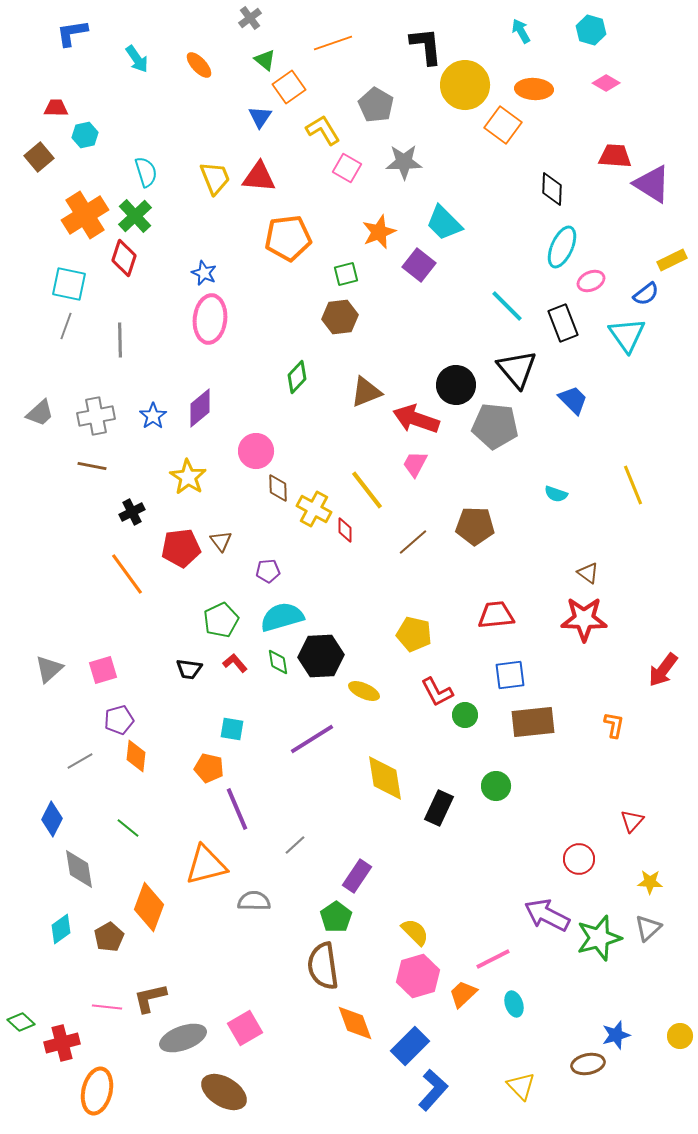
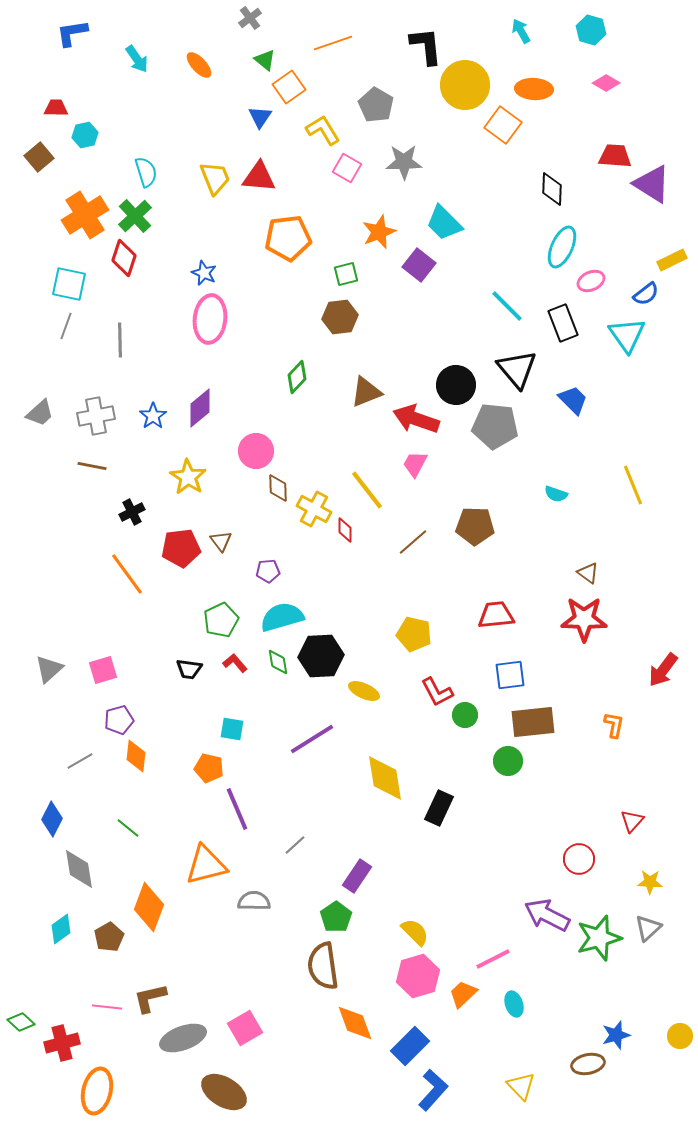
green circle at (496, 786): moved 12 px right, 25 px up
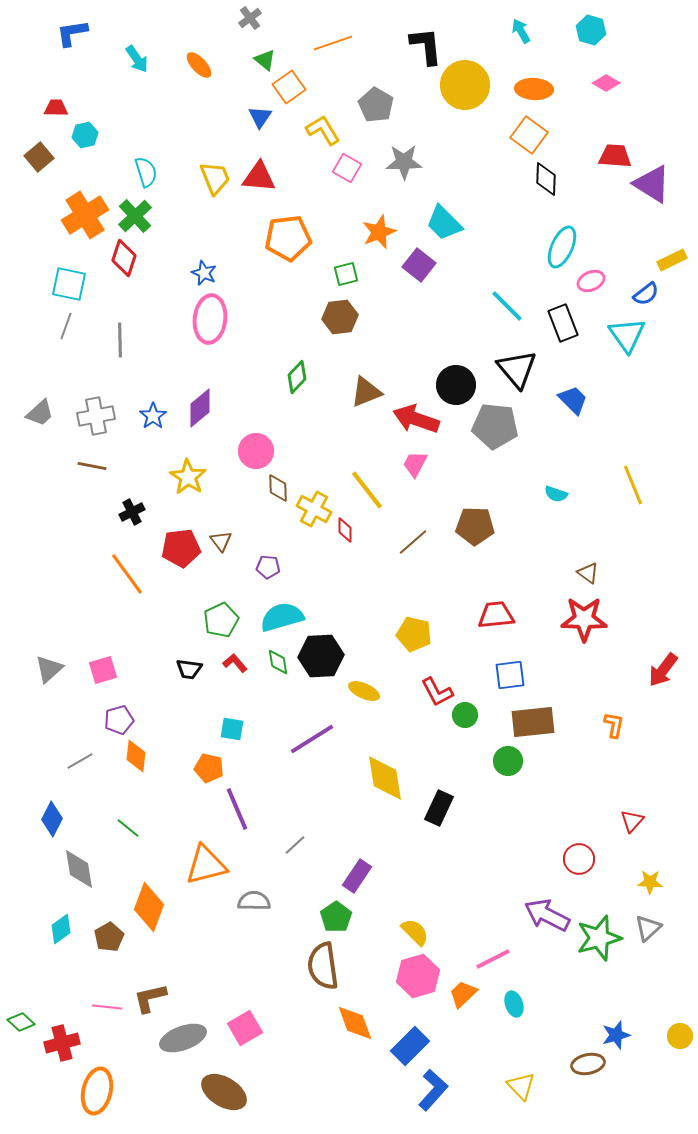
orange square at (503, 125): moved 26 px right, 10 px down
black diamond at (552, 189): moved 6 px left, 10 px up
purple pentagon at (268, 571): moved 4 px up; rotated 10 degrees clockwise
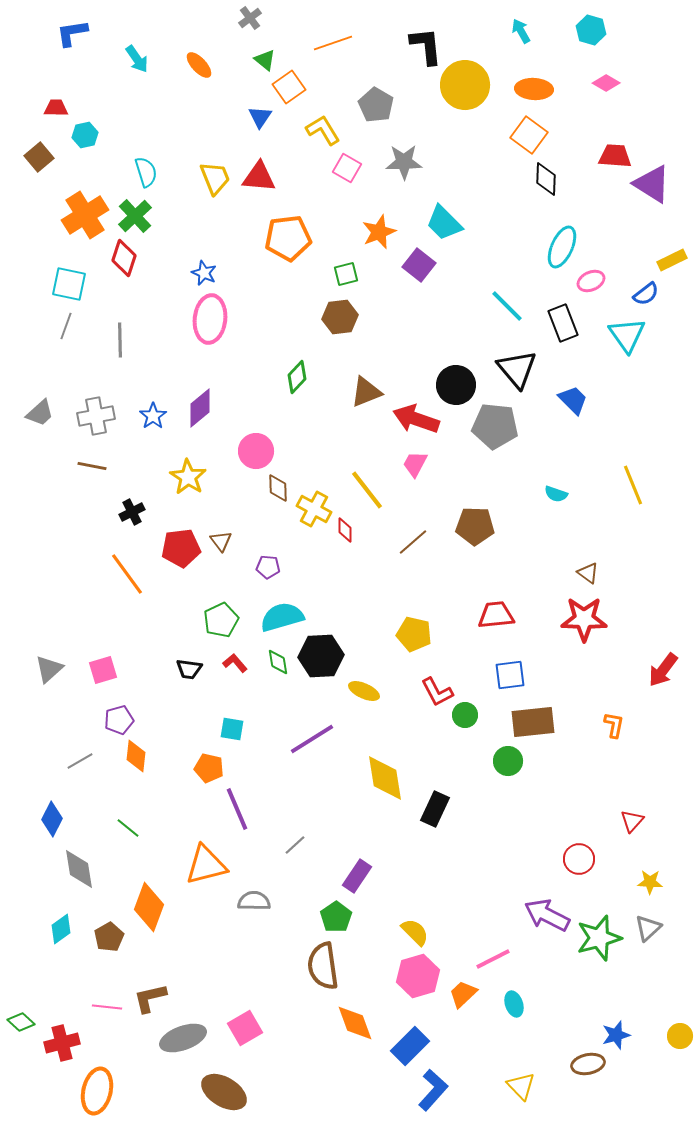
black rectangle at (439, 808): moved 4 px left, 1 px down
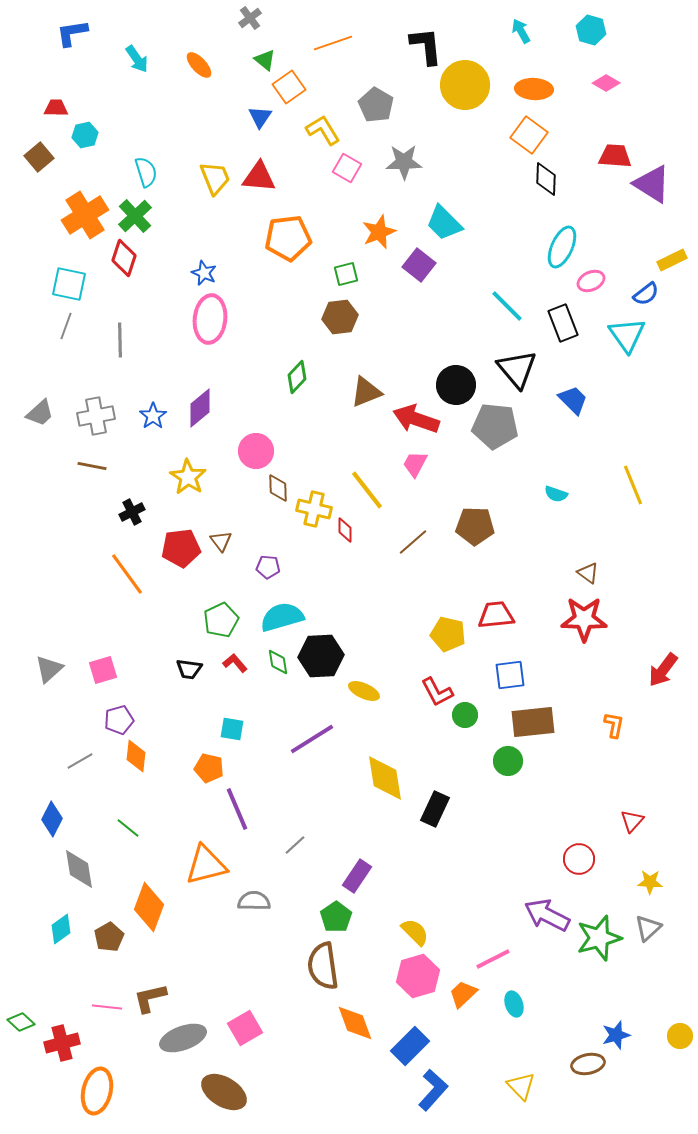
yellow cross at (314, 509): rotated 16 degrees counterclockwise
yellow pentagon at (414, 634): moved 34 px right
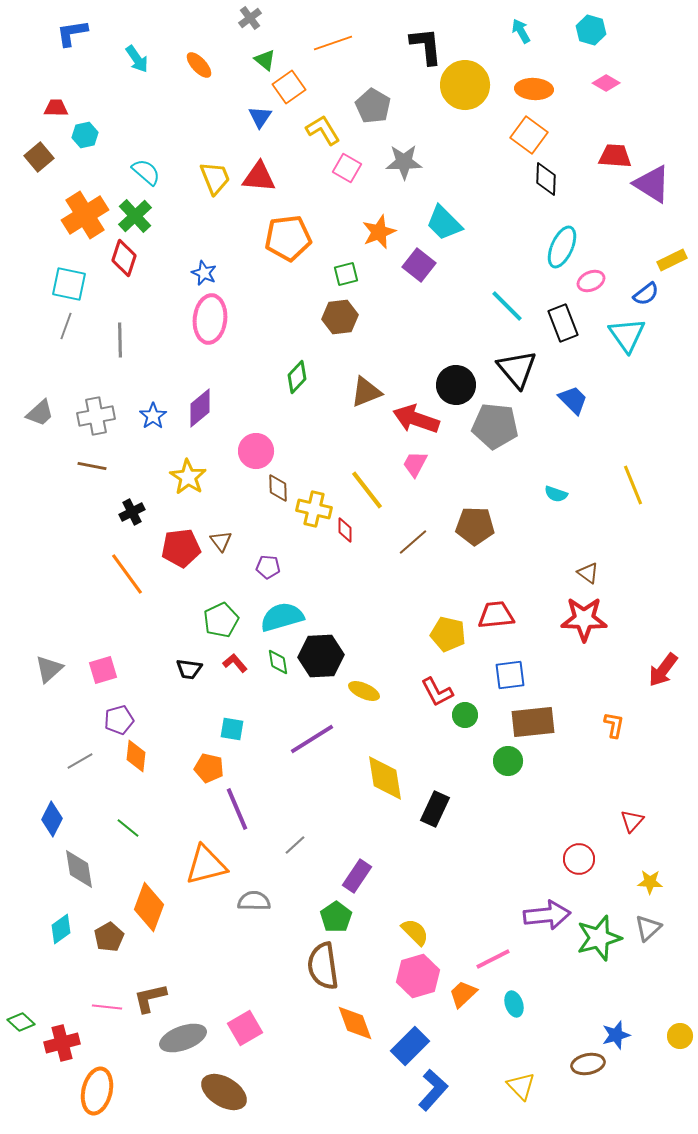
gray pentagon at (376, 105): moved 3 px left, 1 px down
cyan semicircle at (146, 172): rotated 32 degrees counterclockwise
purple arrow at (547, 915): rotated 147 degrees clockwise
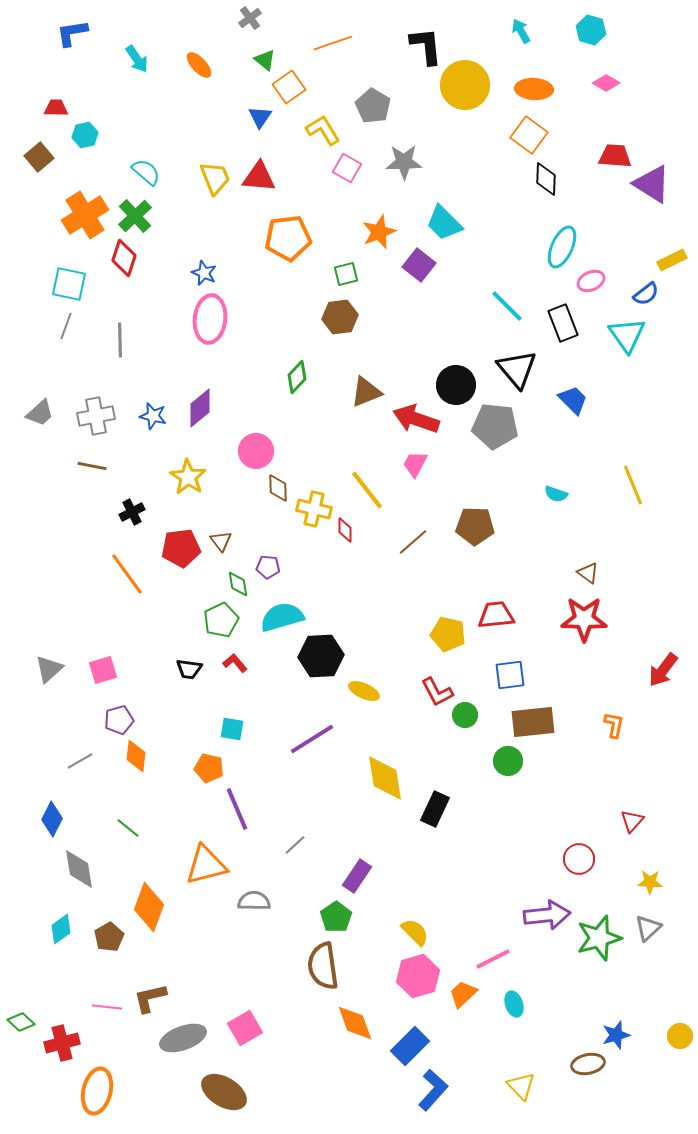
blue star at (153, 416): rotated 24 degrees counterclockwise
green diamond at (278, 662): moved 40 px left, 78 px up
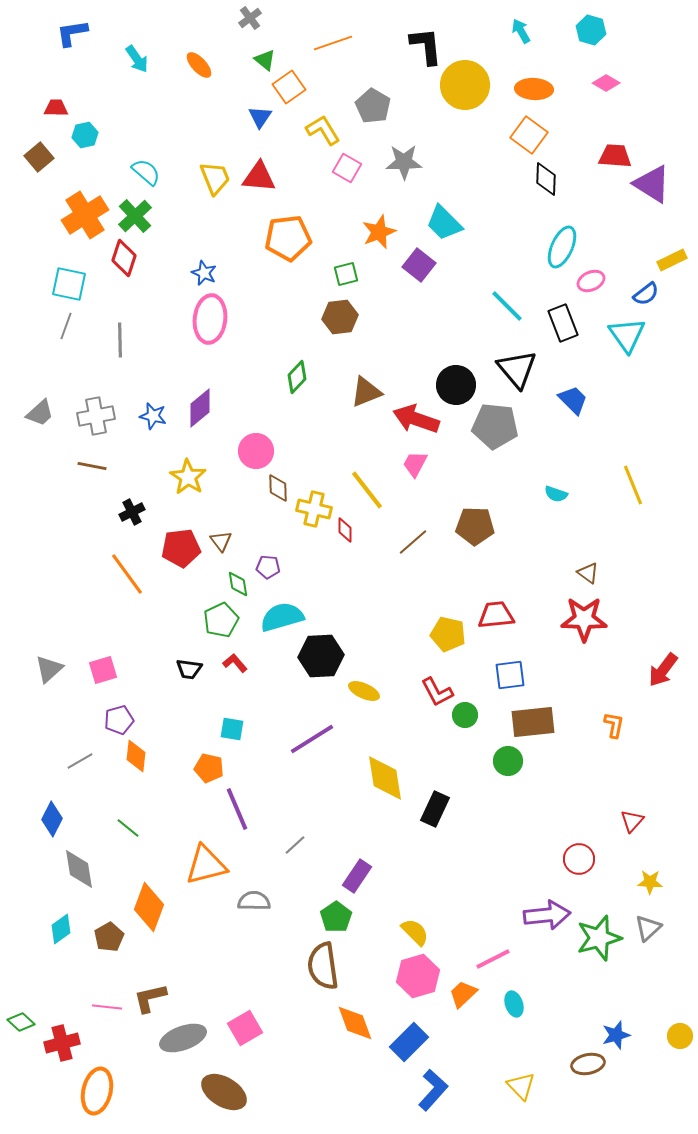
blue rectangle at (410, 1046): moved 1 px left, 4 px up
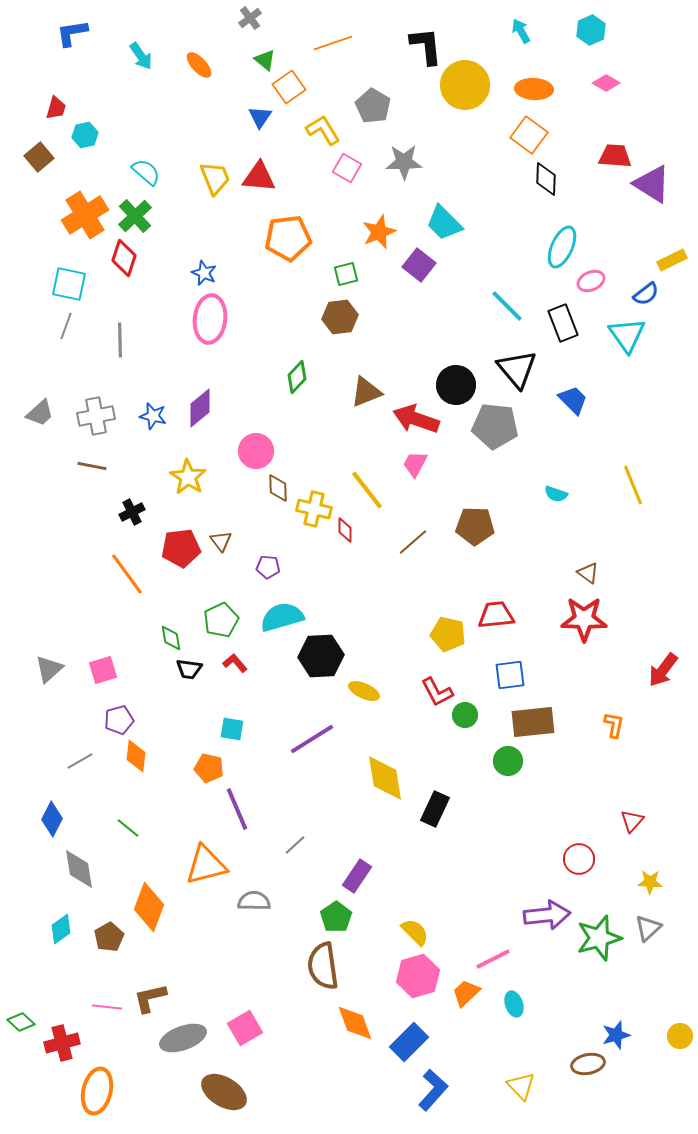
cyan hexagon at (591, 30): rotated 20 degrees clockwise
cyan arrow at (137, 59): moved 4 px right, 3 px up
red trapezoid at (56, 108): rotated 105 degrees clockwise
green diamond at (238, 584): moved 67 px left, 54 px down
orange trapezoid at (463, 994): moved 3 px right, 1 px up
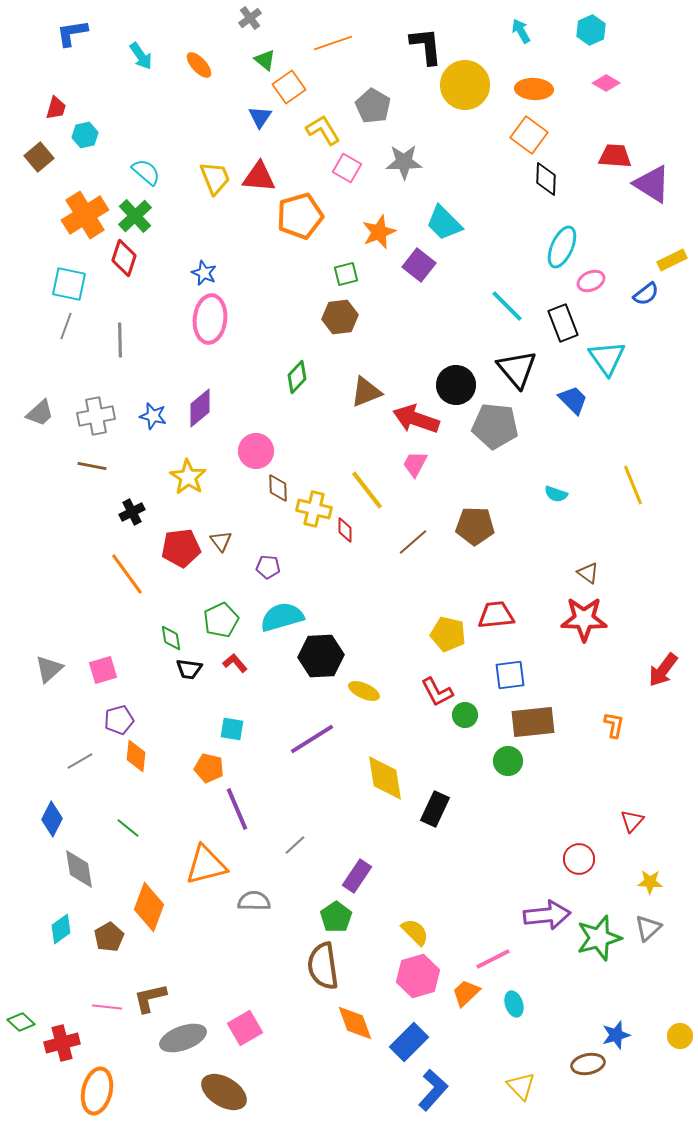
orange pentagon at (288, 238): moved 12 px right, 22 px up; rotated 9 degrees counterclockwise
cyan triangle at (627, 335): moved 20 px left, 23 px down
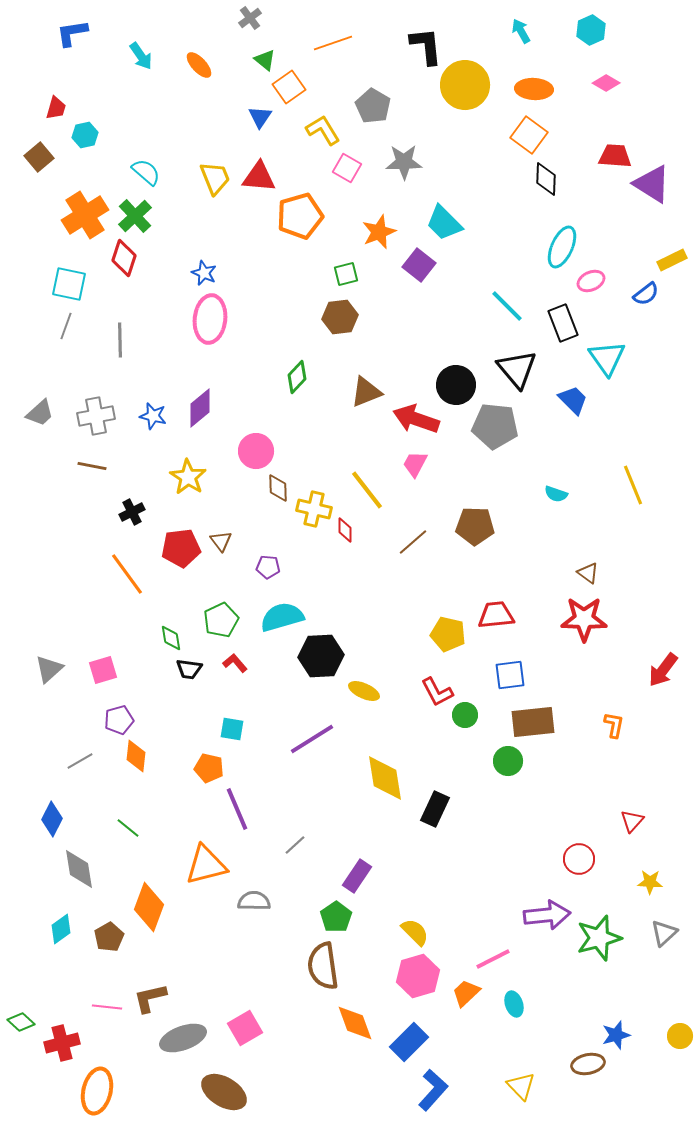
gray triangle at (648, 928): moved 16 px right, 5 px down
